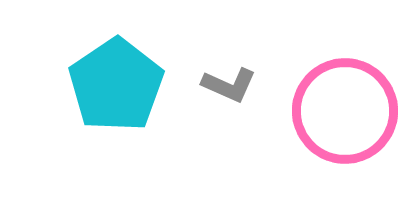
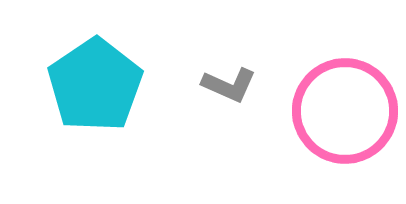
cyan pentagon: moved 21 px left
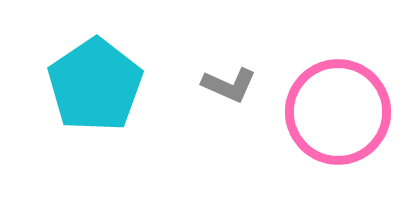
pink circle: moved 7 px left, 1 px down
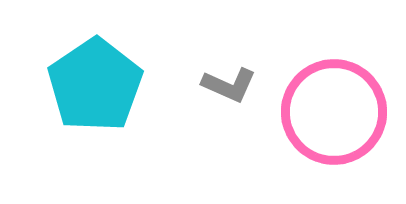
pink circle: moved 4 px left
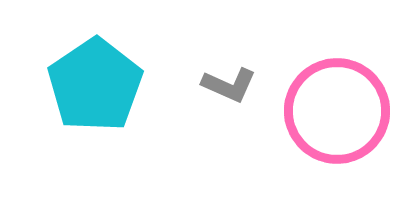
pink circle: moved 3 px right, 1 px up
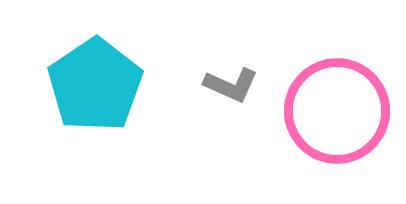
gray L-shape: moved 2 px right
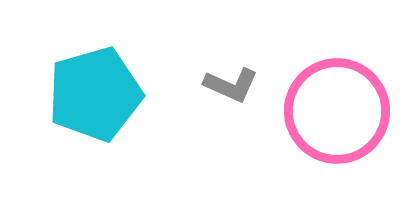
cyan pentagon: moved 9 px down; rotated 18 degrees clockwise
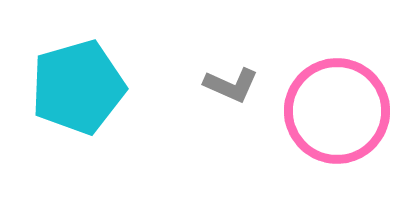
cyan pentagon: moved 17 px left, 7 px up
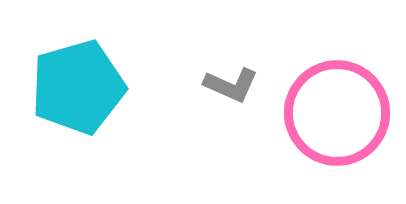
pink circle: moved 2 px down
